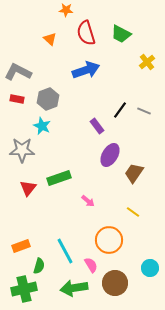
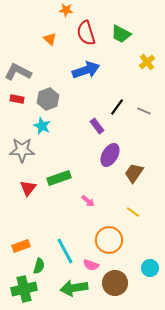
black line: moved 3 px left, 3 px up
pink semicircle: rotated 140 degrees clockwise
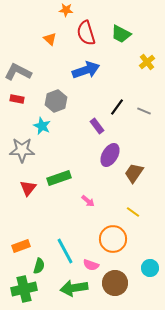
gray hexagon: moved 8 px right, 2 px down
orange circle: moved 4 px right, 1 px up
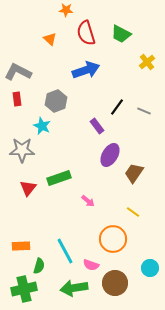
red rectangle: rotated 72 degrees clockwise
orange rectangle: rotated 18 degrees clockwise
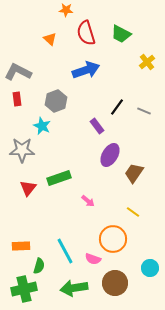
pink semicircle: moved 2 px right, 6 px up
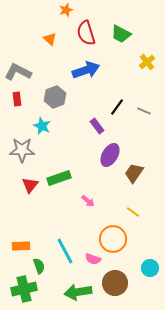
orange star: rotated 24 degrees counterclockwise
gray hexagon: moved 1 px left, 4 px up
red triangle: moved 2 px right, 3 px up
green semicircle: rotated 35 degrees counterclockwise
green arrow: moved 4 px right, 4 px down
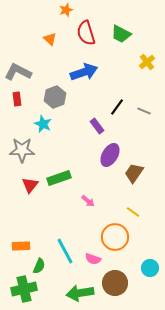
blue arrow: moved 2 px left, 2 px down
cyan star: moved 1 px right, 2 px up
orange circle: moved 2 px right, 2 px up
green semicircle: rotated 42 degrees clockwise
green arrow: moved 2 px right, 1 px down
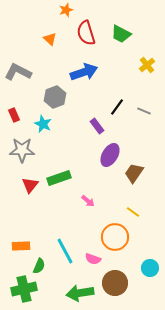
yellow cross: moved 3 px down
red rectangle: moved 3 px left, 16 px down; rotated 16 degrees counterclockwise
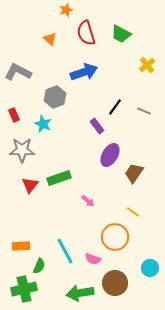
black line: moved 2 px left
